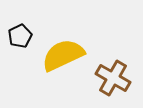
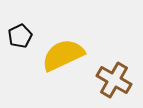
brown cross: moved 1 px right, 2 px down
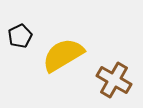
yellow semicircle: rotated 6 degrees counterclockwise
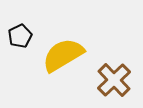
brown cross: rotated 16 degrees clockwise
